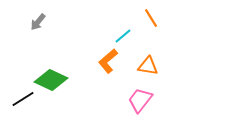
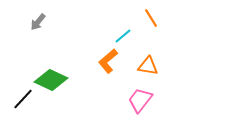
black line: rotated 15 degrees counterclockwise
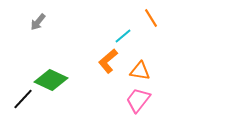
orange triangle: moved 8 px left, 5 px down
pink trapezoid: moved 2 px left
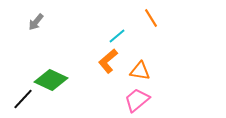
gray arrow: moved 2 px left
cyan line: moved 6 px left
pink trapezoid: moved 1 px left; rotated 12 degrees clockwise
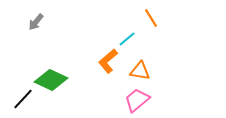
cyan line: moved 10 px right, 3 px down
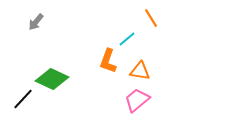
orange L-shape: rotated 30 degrees counterclockwise
green diamond: moved 1 px right, 1 px up
